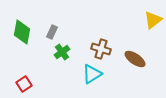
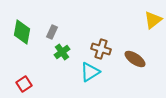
cyan triangle: moved 2 px left, 2 px up
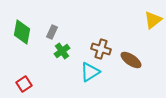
green cross: moved 1 px up
brown ellipse: moved 4 px left, 1 px down
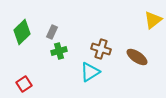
green diamond: rotated 35 degrees clockwise
green cross: moved 3 px left; rotated 21 degrees clockwise
brown ellipse: moved 6 px right, 3 px up
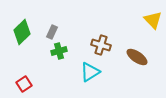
yellow triangle: rotated 36 degrees counterclockwise
brown cross: moved 4 px up
